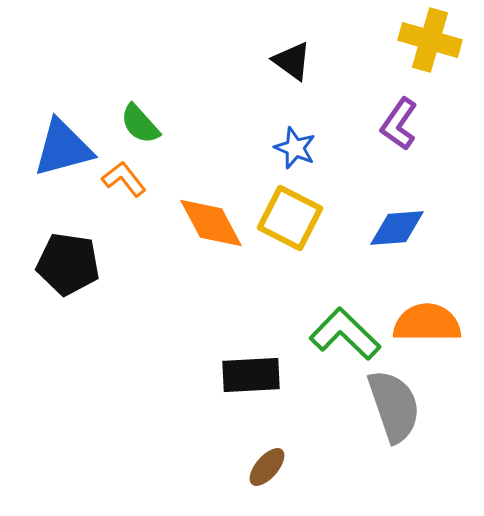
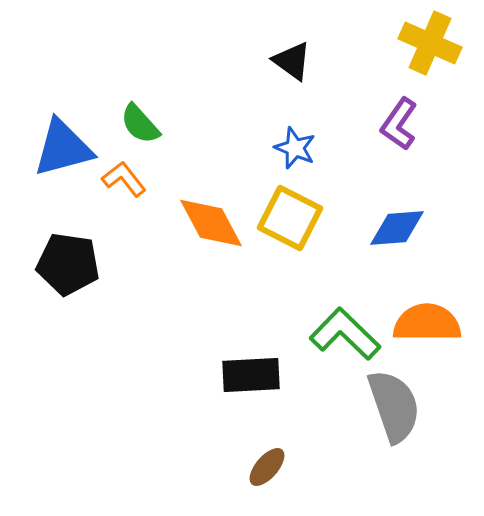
yellow cross: moved 3 px down; rotated 8 degrees clockwise
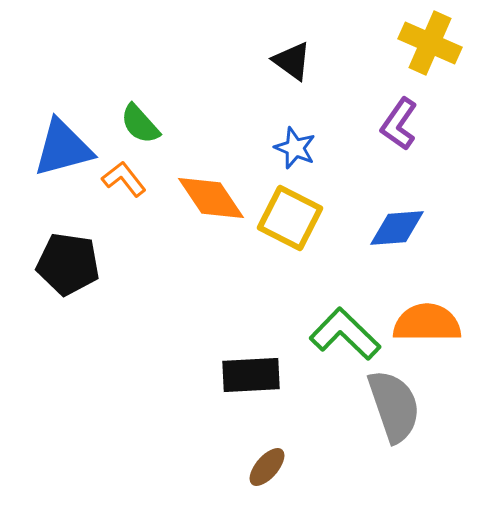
orange diamond: moved 25 px up; rotated 6 degrees counterclockwise
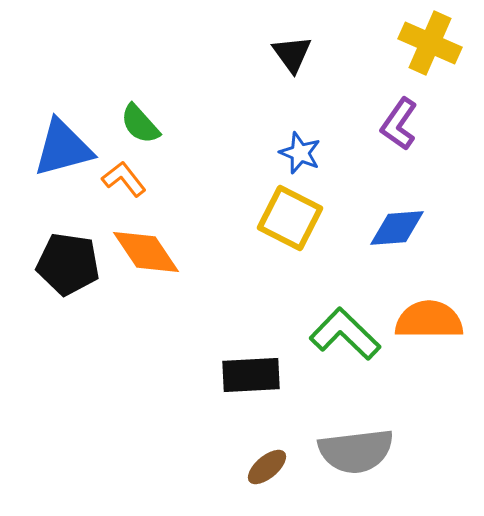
black triangle: moved 7 px up; rotated 18 degrees clockwise
blue star: moved 5 px right, 5 px down
orange diamond: moved 65 px left, 54 px down
orange semicircle: moved 2 px right, 3 px up
gray semicircle: moved 38 px left, 45 px down; rotated 102 degrees clockwise
brown ellipse: rotated 9 degrees clockwise
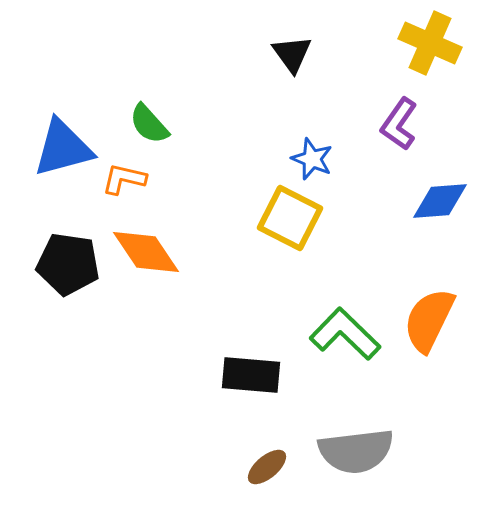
green semicircle: moved 9 px right
blue star: moved 12 px right, 6 px down
orange L-shape: rotated 39 degrees counterclockwise
blue diamond: moved 43 px right, 27 px up
orange semicircle: rotated 64 degrees counterclockwise
black rectangle: rotated 8 degrees clockwise
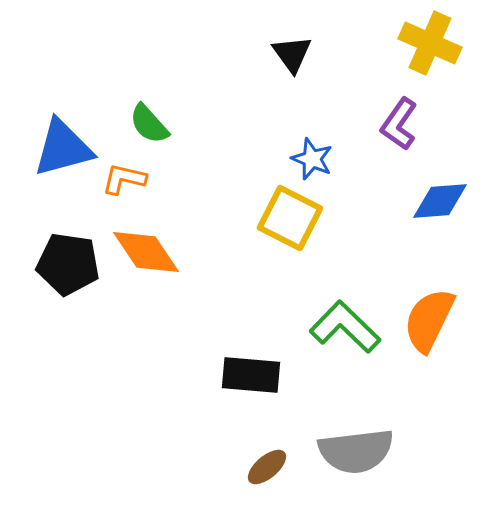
green L-shape: moved 7 px up
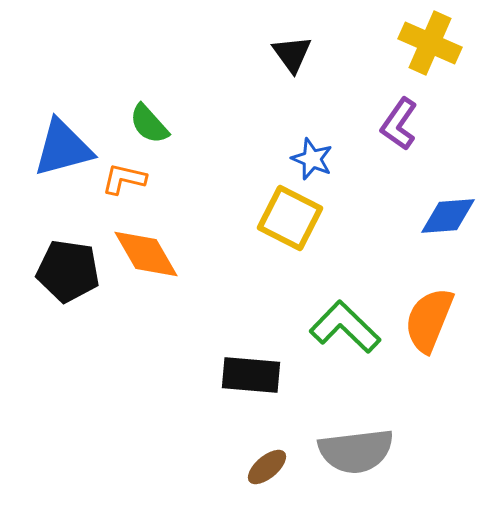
blue diamond: moved 8 px right, 15 px down
orange diamond: moved 2 px down; rotated 4 degrees clockwise
black pentagon: moved 7 px down
orange semicircle: rotated 4 degrees counterclockwise
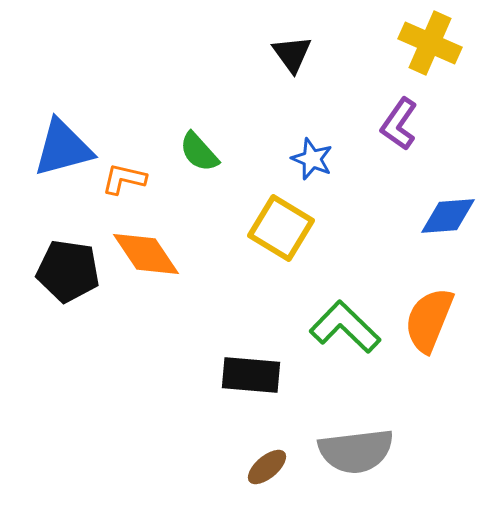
green semicircle: moved 50 px right, 28 px down
yellow square: moved 9 px left, 10 px down; rotated 4 degrees clockwise
orange diamond: rotated 4 degrees counterclockwise
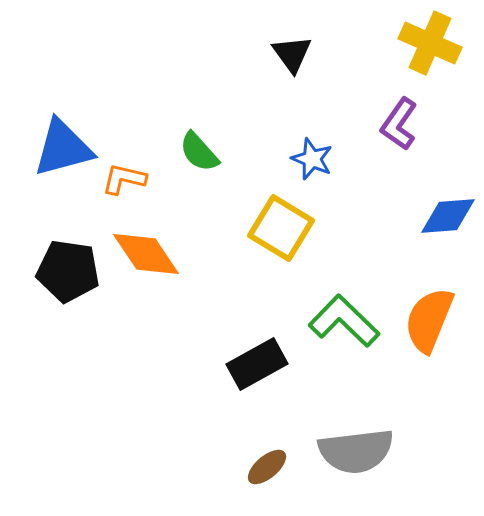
green L-shape: moved 1 px left, 6 px up
black rectangle: moved 6 px right, 11 px up; rotated 34 degrees counterclockwise
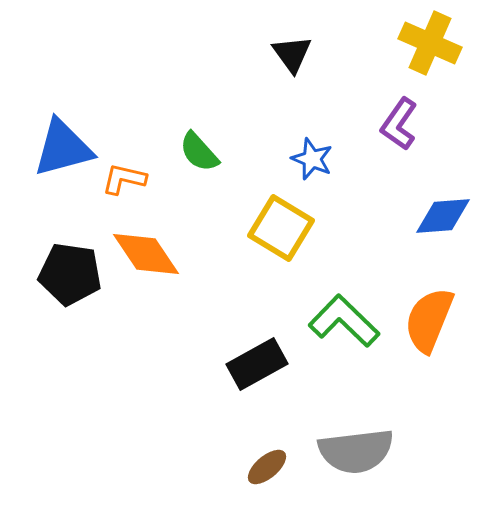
blue diamond: moved 5 px left
black pentagon: moved 2 px right, 3 px down
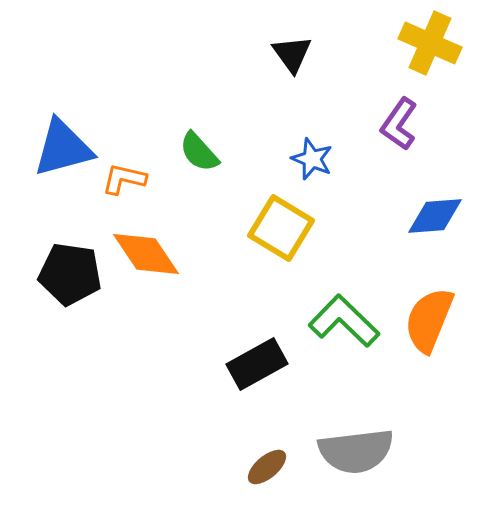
blue diamond: moved 8 px left
